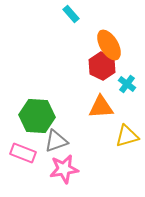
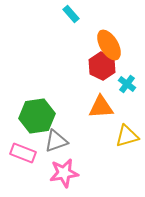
green hexagon: rotated 12 degrees counterclockwise
pink star: moved 4 px down
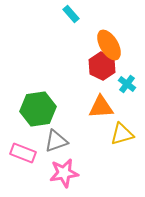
green hexagon: moved 1 px right, 7 px up
yellow triangle: moved 5 px left, 2 px up
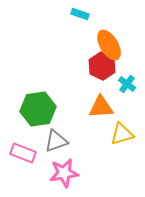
cyan rectangle: moved 9 px right; rotated 30 degrees counterclockwise
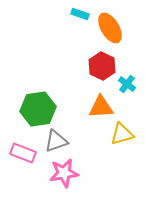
orange ellipse: moved 1 px right, 17 px up
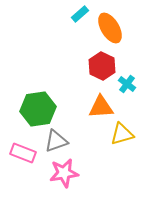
cyan rectangle: rotated 60 degrees counterclockwise
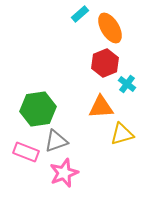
red hexagon: moved 3 px right, 3 px up; rotated 12 degrees clockwise
pink rectangle: moved 3 px right, 1 px up
pink star: rotated 12 degrees counterclockwise
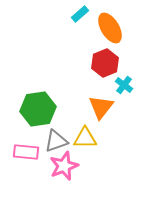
cyan cross: moved 3 px left, 1 px down
orange triangle: rotated 48 degrees counterclockwise
yellow triangle: moved 37 px left, 4 px down; rotated 15 degrees clockwise
pink rectangle: rotated 15 degrees counterclockwise
pink star: moved 7 px up
